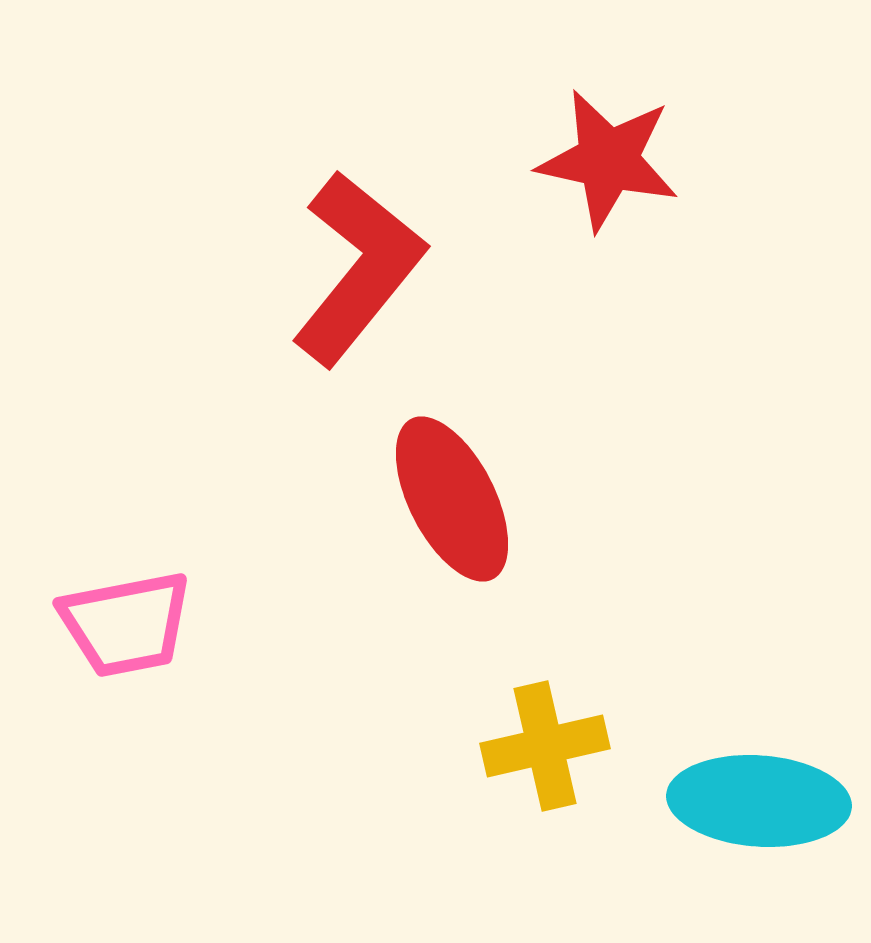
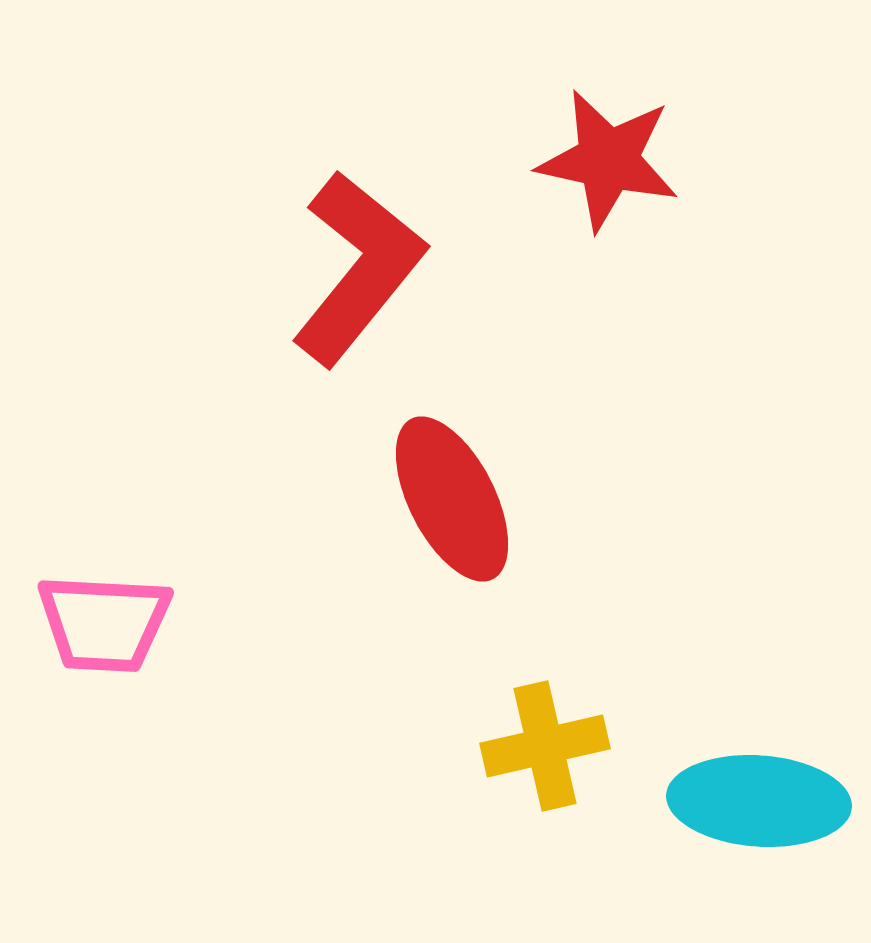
pink trapezoid: moved 22 px left, 1 px up; rotated 14 degrees clockwise
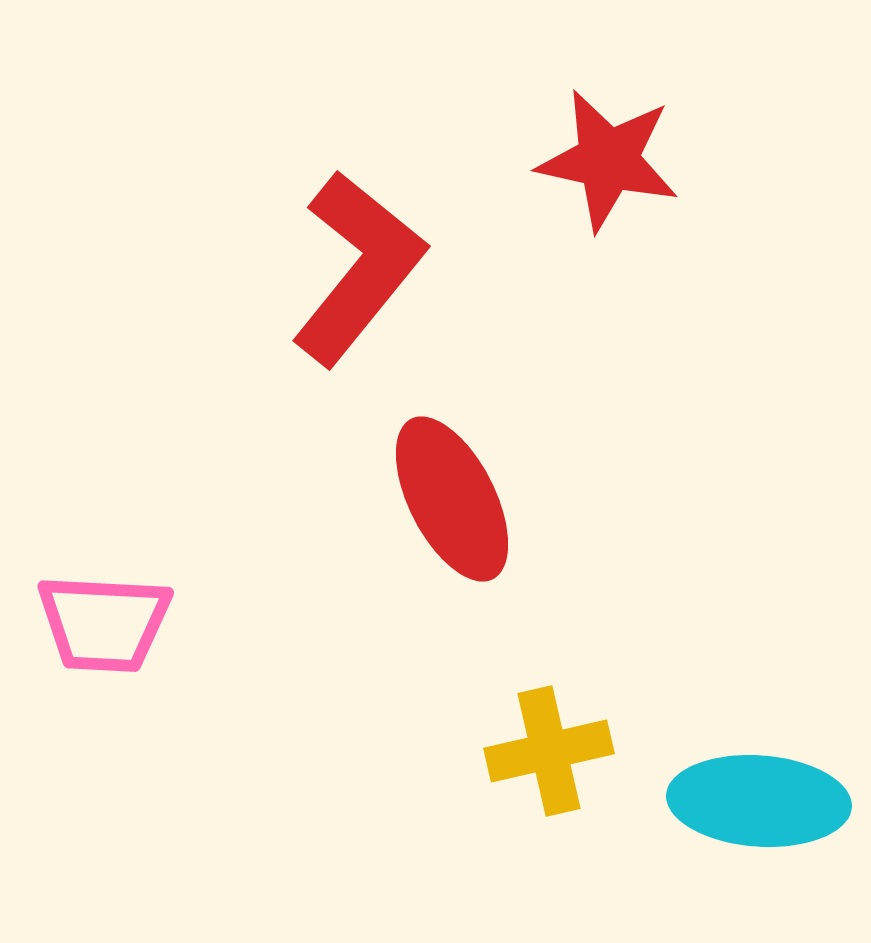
yellow cross: moved 4 px right, 5 px down
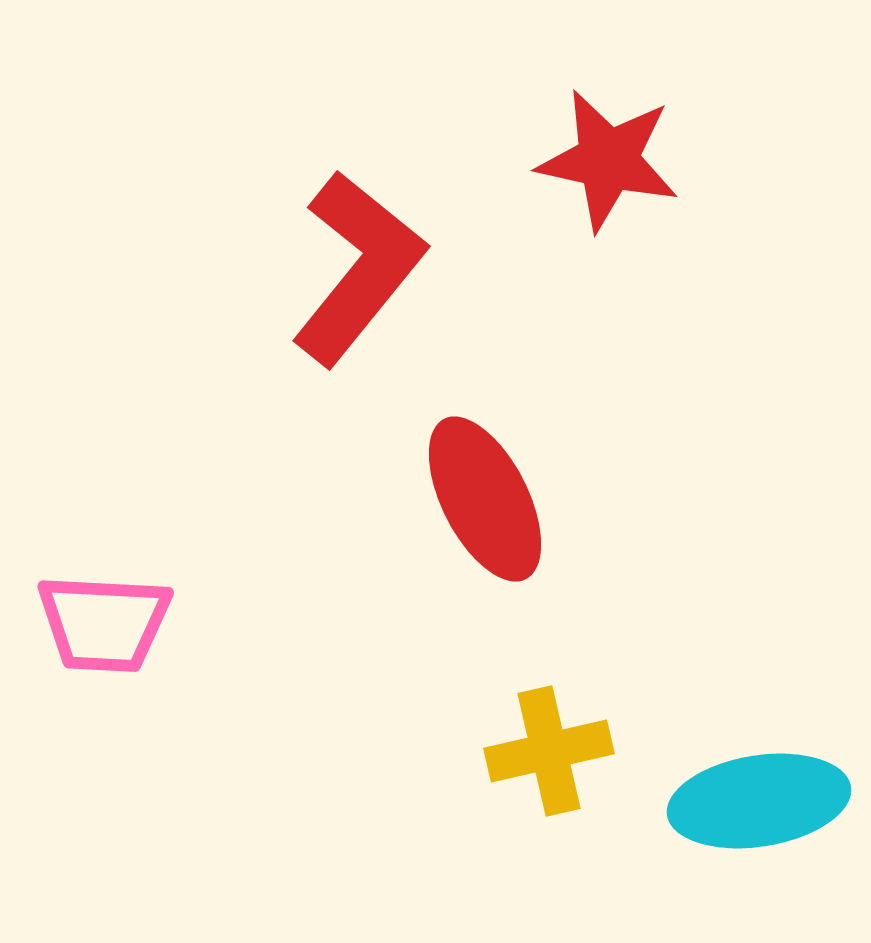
red ellipse: moved 33 px right
cyan ellipse: rotated 13 degrees counterclockwise
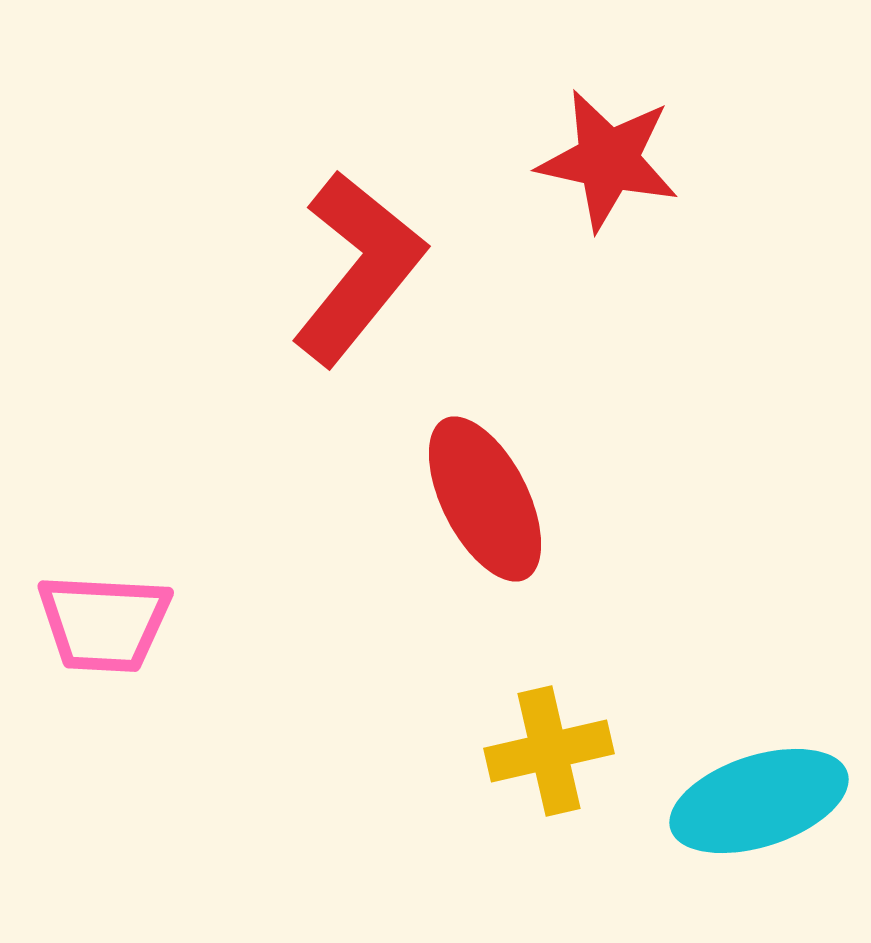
cyan ellipse: rotated 9 degrees counterclockwise
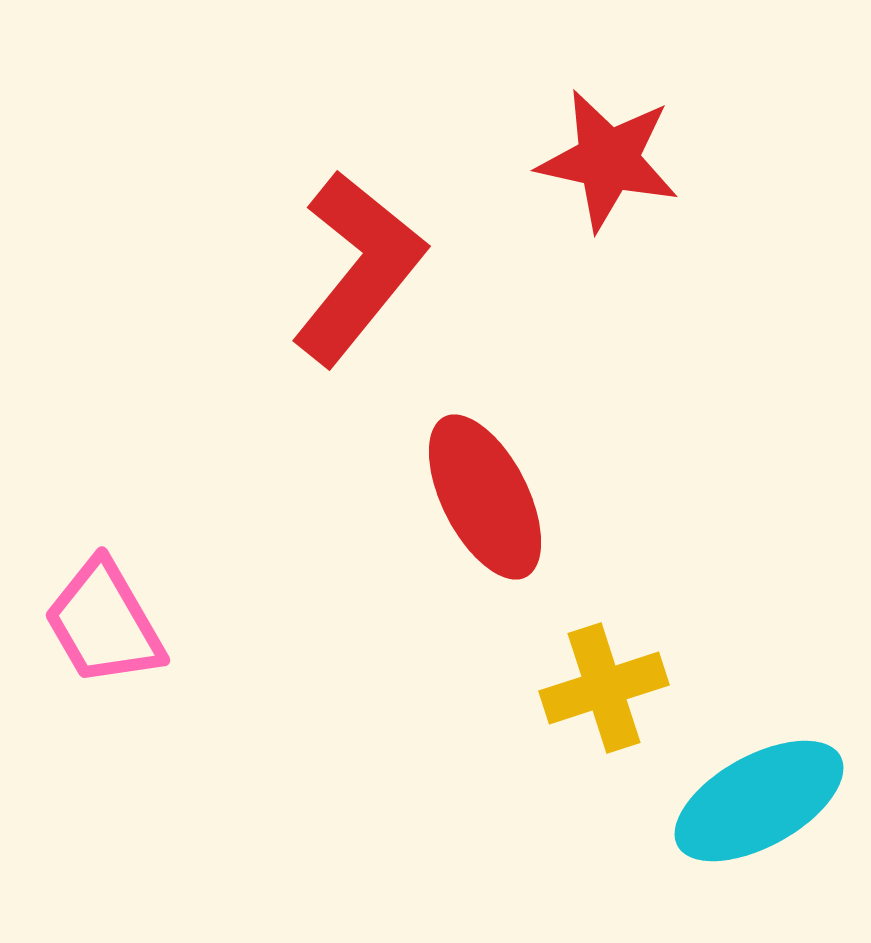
red ellipse: moved 2 px up
pink trapezoid: rotated 57 degrees clockwise
yellow cross: moved 55 px right, 63 px up; rotated 5 degrees counterclockwise
cyan ellipse: rotated 11 degrees counterclockwise
